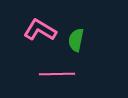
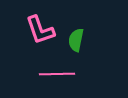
pink L-shape: rotated 140 degrees counterclockwise
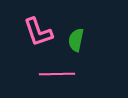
pink L-shape: moved 2 px left, 2 px down
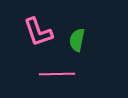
green semicircle: moved 1 px right
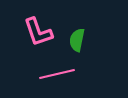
pink line: rotated 12 degrees counterclockwise
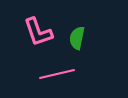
green semicircle: moved 2 px up
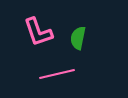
green semicircle: moved 1 px right
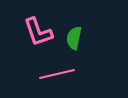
green semicircle: moved 4 px left
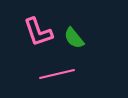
green semicircle: rotated 50 degrees counterclockwise
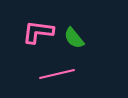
pink L-shape: rotated 116 degrees clockwise
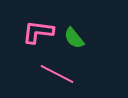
pink line: rotated 40 degrees clockwise
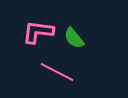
pink line: moved 2 px up
